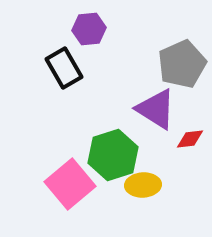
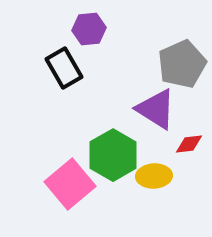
red diamond: moved 1 px left, 5 px down
green hexagon: rotated 12 degrees counterclockwise
yellow ellipse: moved 11 px right, 9 px up
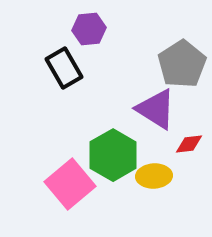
gray pentagon: rotated 9 degrees counterclockwise
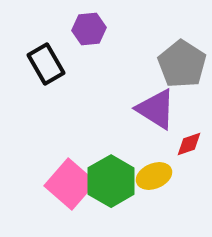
gray pentagon: rotated 6 degrees counterclockwise
black rectangle: moved 18 px left, 4 px up
red diamond: rotated 12 degrees counterclockwise
green hexagon: moved 2 px left, 26 px down
yellow ellipse: rotated 20 degrees counterclockwise
pink square: rotated 9 degrees counterclockwise
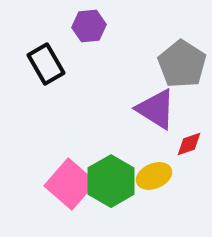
purple hexagon: moved 3 px up
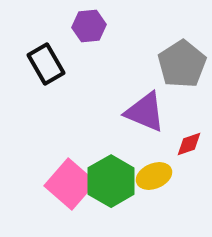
gray pentagon: rotated 6 degrees clockwise
purple triangle: moved 11 px left, 3 px down; rotated 9 degrees counterclockwise
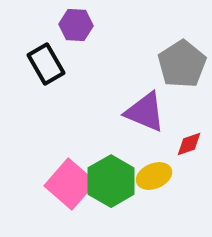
purple hexagon: moved 13 px left, 1 px up; rotated 8 degrees clockwise
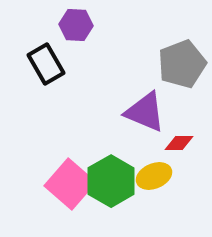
gray pentagon: rotated 12 degrees clockwise
red diamond: moved 10 px left, 1 px up; rotated 20 degrees clockwise
